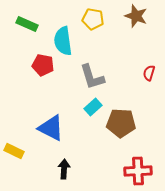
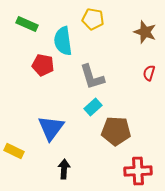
brown star: moved 9 px right, 16 px down
brown pentagon: moved 5 px left, 8 px down
blue triangle: rotated 40 degrees clockwise
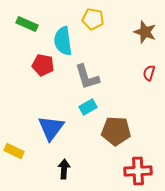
gray L-shape: moved 5 px left
cyan rectangle: moved 5 px left; rotated 12 degrees clockwise
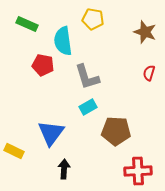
blue triangle: moved 5 px down
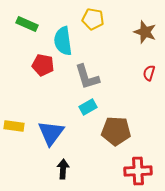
yellow rectangle: moved 25 px up; rotated 18 degrees counterclockwise
black arrow: moved 1 px left
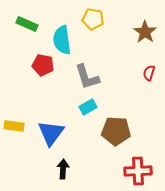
brown star: rotated 15 degrees clockwise
cyan semicircle: moved 1 px left, 1 px up
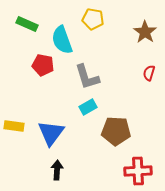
cyan semicircle: rotated 12 degrees counterclockwise
black arrow: moved 6 px left, 1 px down
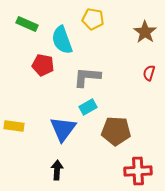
gray L-shape: rotated 112 degrees clockwise
blue triangle: moved 12 px right, 4 px up
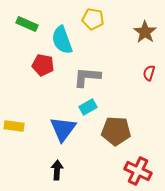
red cross: rotated 28 degrees clockwise
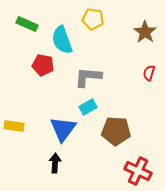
gray L-shape: moved 1 px right
black arrow: moved 2 px left, 7 px up
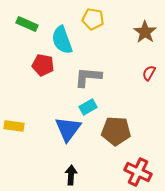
red semicircle: rotated 14 degrees clockwise
blue triangle: moved 5 px right
black arrow: moved 16 px right, 12 px down
red cross: moved 1 px down
